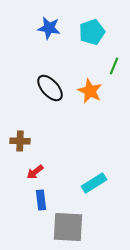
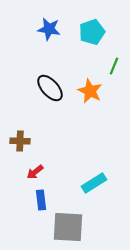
blue star: moved 1 px down
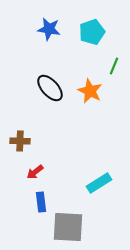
cyan rectangle: moved 5 px right
blue rectangle: moved 2 px down
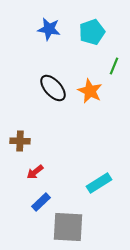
black ellipse: moved 3 px right
blue rectangle: rotated 54 degrees clockwise
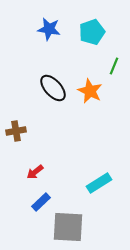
brown cross: moved 4 px left, 10 px up; rotated 12 degrees counterclockwise
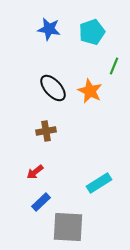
brown cross: moved 30 px right
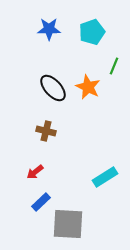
blue star: rotated 10 degrees counterclockwise
orange star: moved 2 px left, 4 px up
brown cross: rotated 24 degrees clockwise
cyan rectangle: moved 6 px right, 6 px up
gray square: moved 3 px up
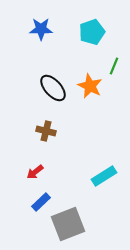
blue star: moved 8 px left
orange star: moved 2 px right, 1 px up
cyan rectangle: moved 1 px left, 1 px up
gray square: rotated 24 degrees counterclockwise
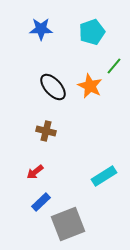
green line: rotated 18 degrees clockwise
black ellipse: moved 1 px up
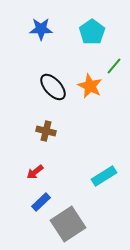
cyan pentagon: rotated 15 degrees counterclockwise
gray square: rotated 12 degrees counterclockwise
